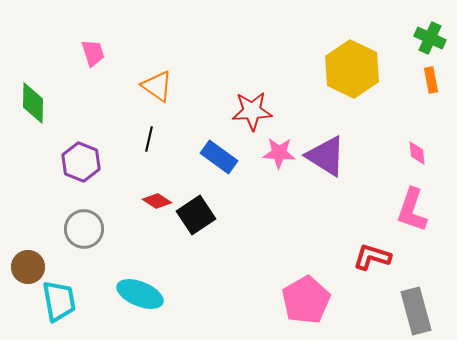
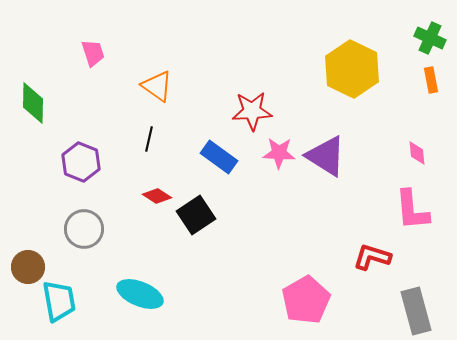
red diamond: moved 5 px up
pink L-shape: rotated 24 degrees counterclockwise
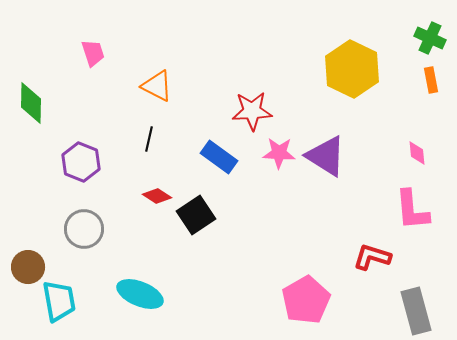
orange triangle: rotated 8 degrees counterclockwise
green diamond: moved 2 px left
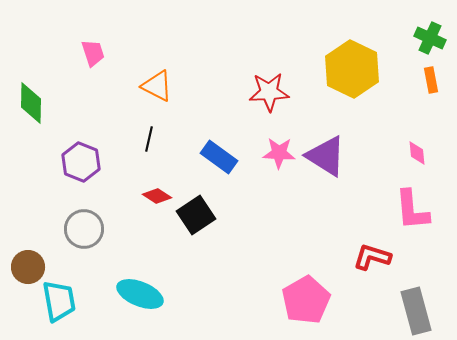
red star: moved 17 px right, 19 px up
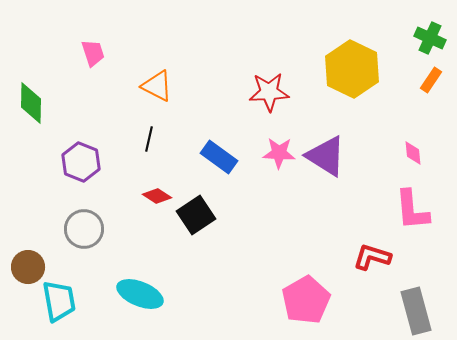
orange rectangle: rotated 45 degrees clockwise
pink diamond: moved 4 px left
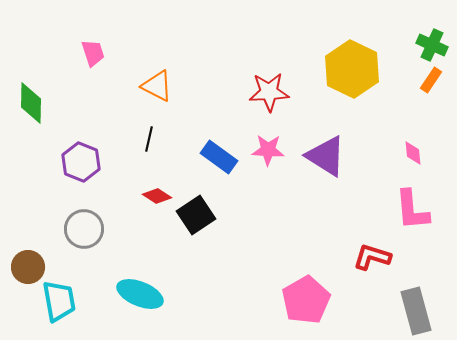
green cross: moved 2 px right, 7 px down
pink star: moved 11 px left, 3 px up
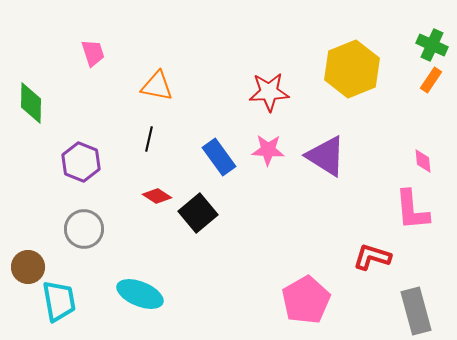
yellow hexagon: rotated 12 degrees clockwise
orange triangle: rotated 16 degrees counterclockwise
pink diamond: moved 10 px right, 8 px down
blue rectangle: rotated 18 degrees clockwise
black square: moved 2 px right, 2 px up; rotated 6 degrees counterclockwise
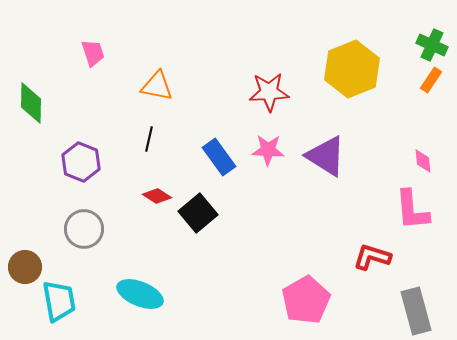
brown circle: moved 3 px left
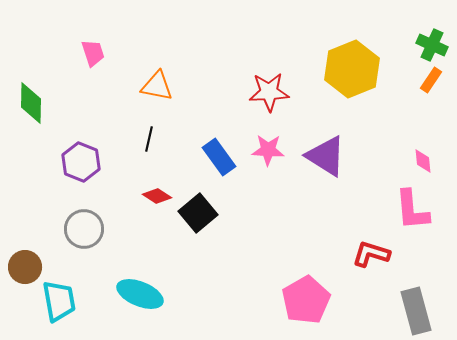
red L-shape: moved 1 px left, 3 px up
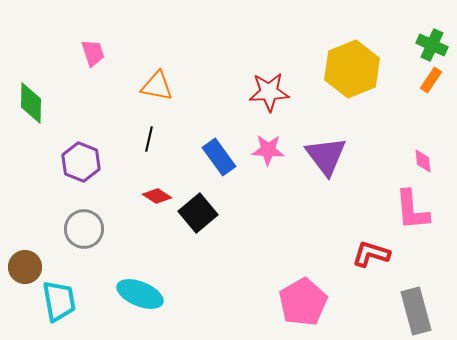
purple triangle: rotated 21 degrees clockwise
pink pentagon: moved 3 px left, 2 px down
